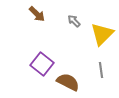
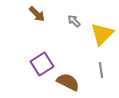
purple square: rotated 20 degrees clockwise
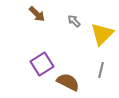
gray line: rotated 21 degrees clockwise
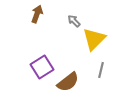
brown arrow: rotated 114 degrees counterclockwise
yellow triangle: moved 8 px left, 5 px down
purple square: moved 3 px down
brown semicircle: rotated 115 degrees clockwise
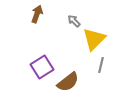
gray line: moved 5 px up
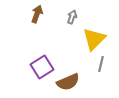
gray arrow: moved 2 px left, 4 px up; rotated 64 degrees clockwise
gray line: moved 1 px up
brown semicircle: rotated 15 degrees clockwise
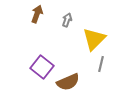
gray arrow: moved 5 px left, 3 px down
purple square: rotated 20 degrees counterclockwise
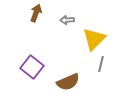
brown arrow: moved 1 px left, 1 px up
gray arrow: rotated 112 degrees counterclockwise
purple square: moved 10 px left
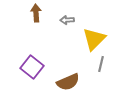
brown arrow: rotated 24 degrees counterclockwise
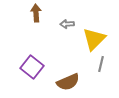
gray arrow: moved 4 px down
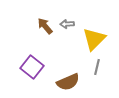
brown arrow: moved 9 px right, 13 px down; rotated 36 degrees counterclockwise
gray line: moved 4 px left, 3 px down
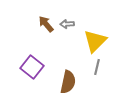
brown arrow: moved 1 px right, 2 px up
yellow triangle: moved 1 px right, 2 px down
brown semicircle: rotated 55 degrees counterclockwise
